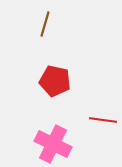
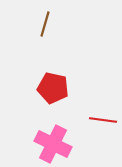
red pentagon: moved 2 px left, 7 px down
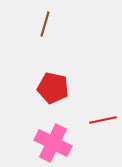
red line: rotated 20 degrees counterclockwise
pink cross: moved 1 px up
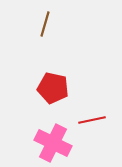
red line: moved 11 px left
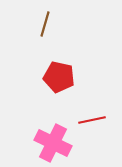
red pentagon: moved 6 px right, 11 px up
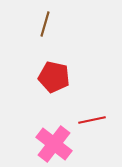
red pentagon: moved 5 px left
pink cross: moved 1 px right, 1 px down; rotated 12 degrees clockwise
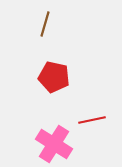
pink cross: rotated 6 degrees counterclockwise
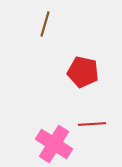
red pentagon: moved 29 px right, 5 px up
red line: moved 4 px down; rotated 8 degrees clockwise
